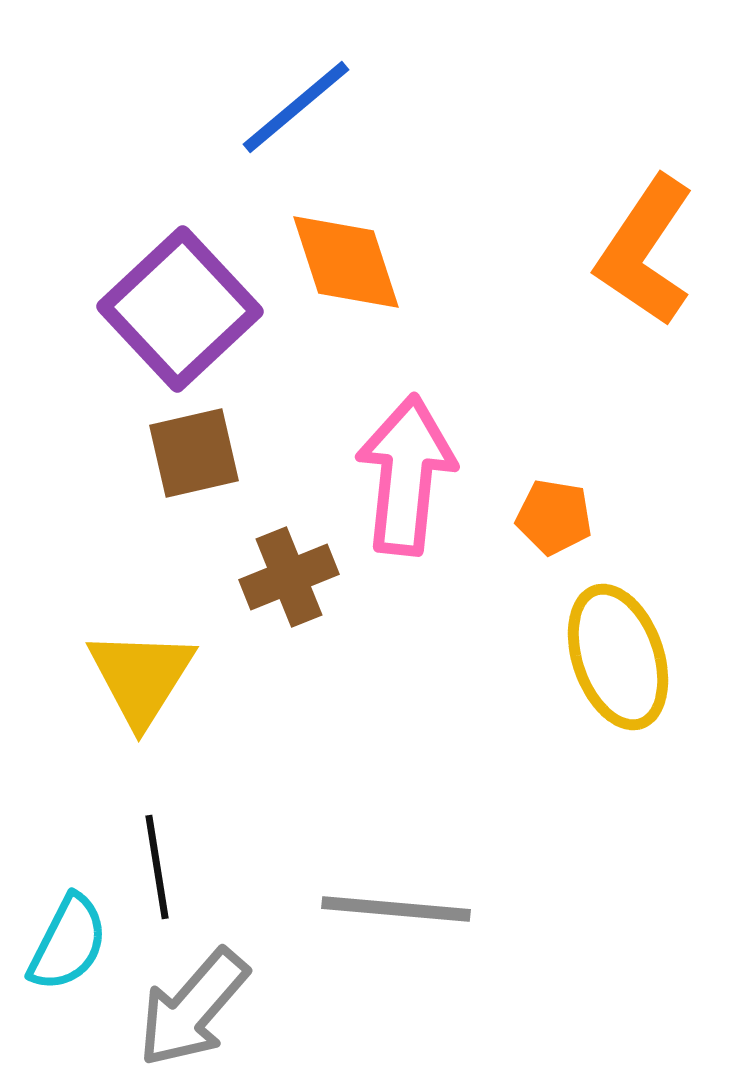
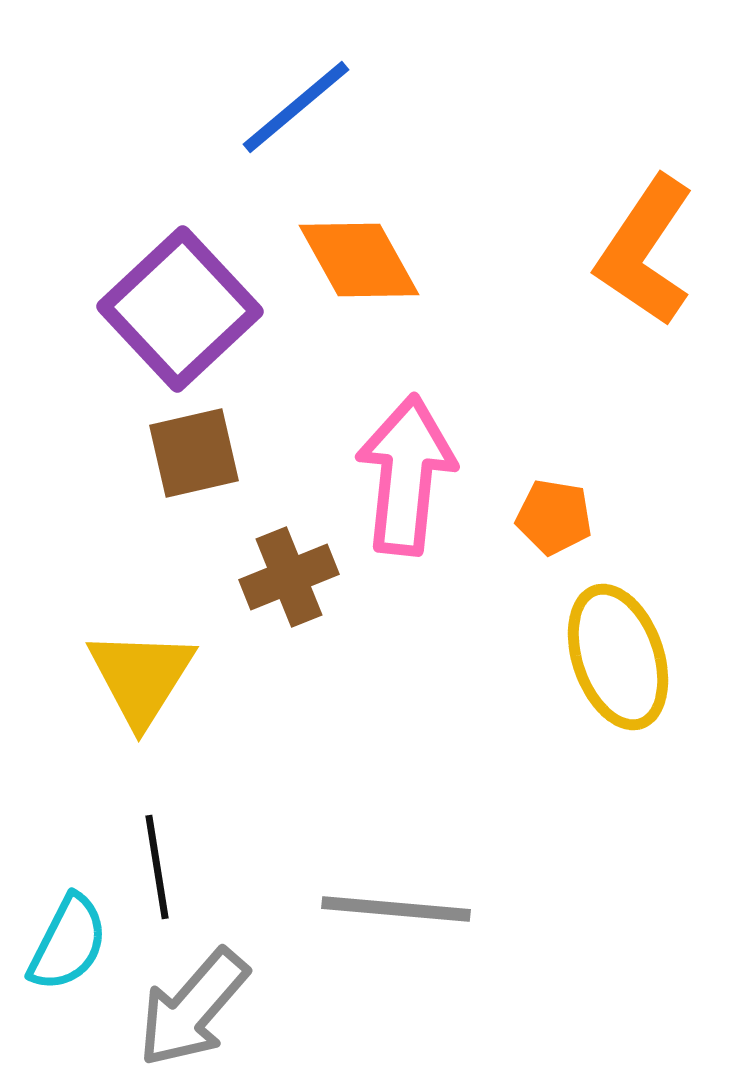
orange diamond: moved 13 px right, 2 px up; rotated 11 degrees counterclockwise
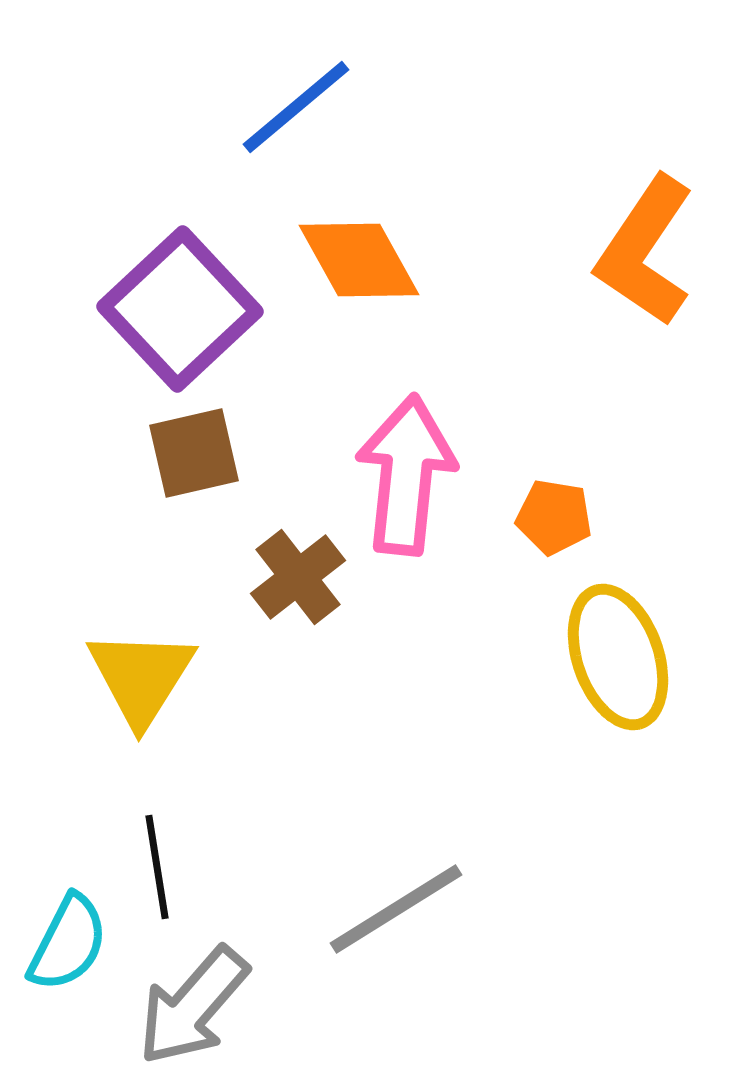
brown cross: moved 9 px right; rotated 16 degrees counterclockwise
gray line: rotated 37 degrees counterclockwise
gray arrow: moved 2 px up
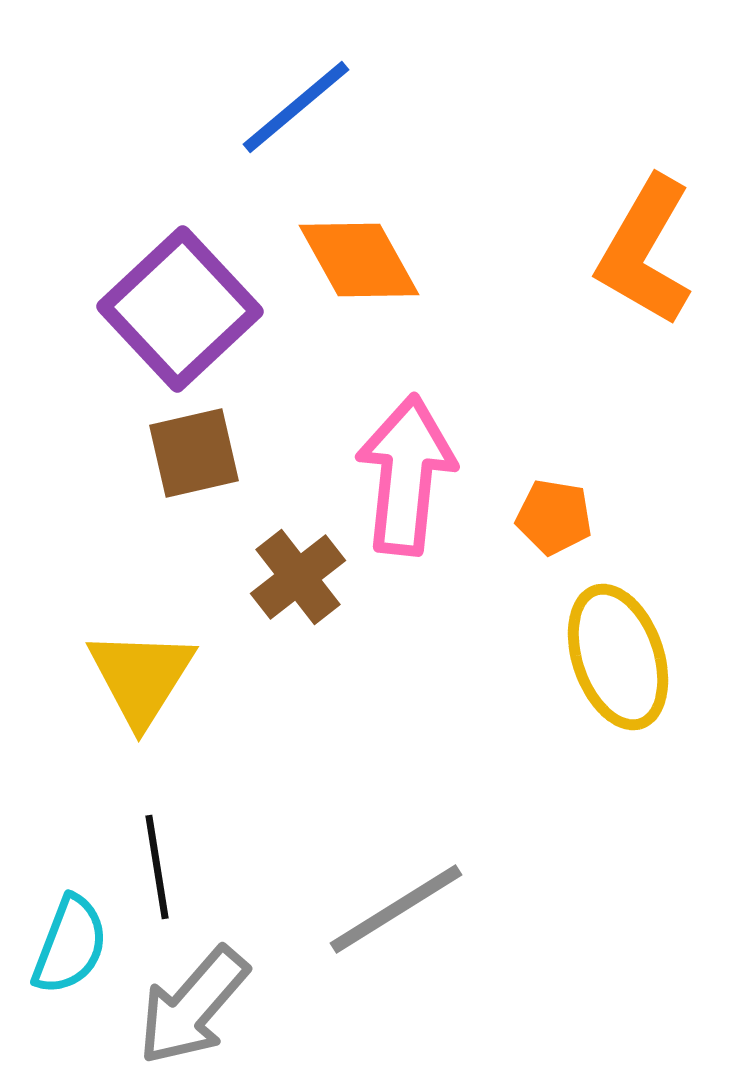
orange L-shape: rotated 4 degrees counterclockwise
cyan semicircle: moved 2 px right, 2 px down; rotated 6 degrees counterclockwise
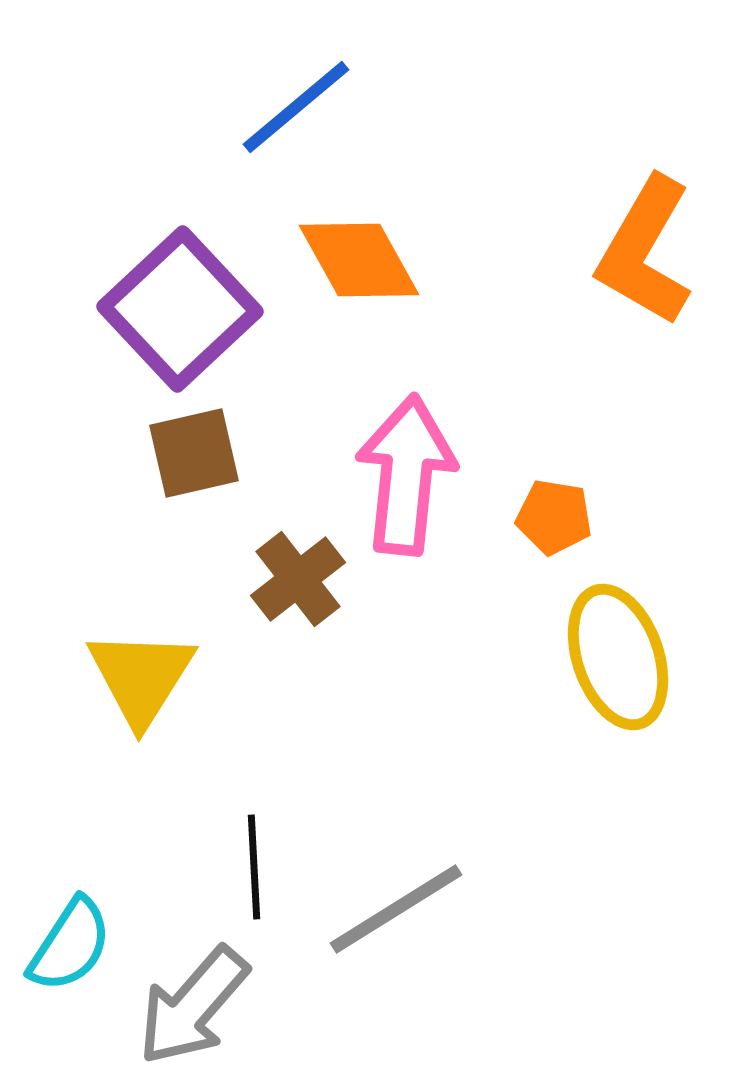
brown cross: moved 2 px down
black line: moved 97 px right; rotated 6 degrees clockwise
cyan semicircle: rotated 12 degrees clockwise
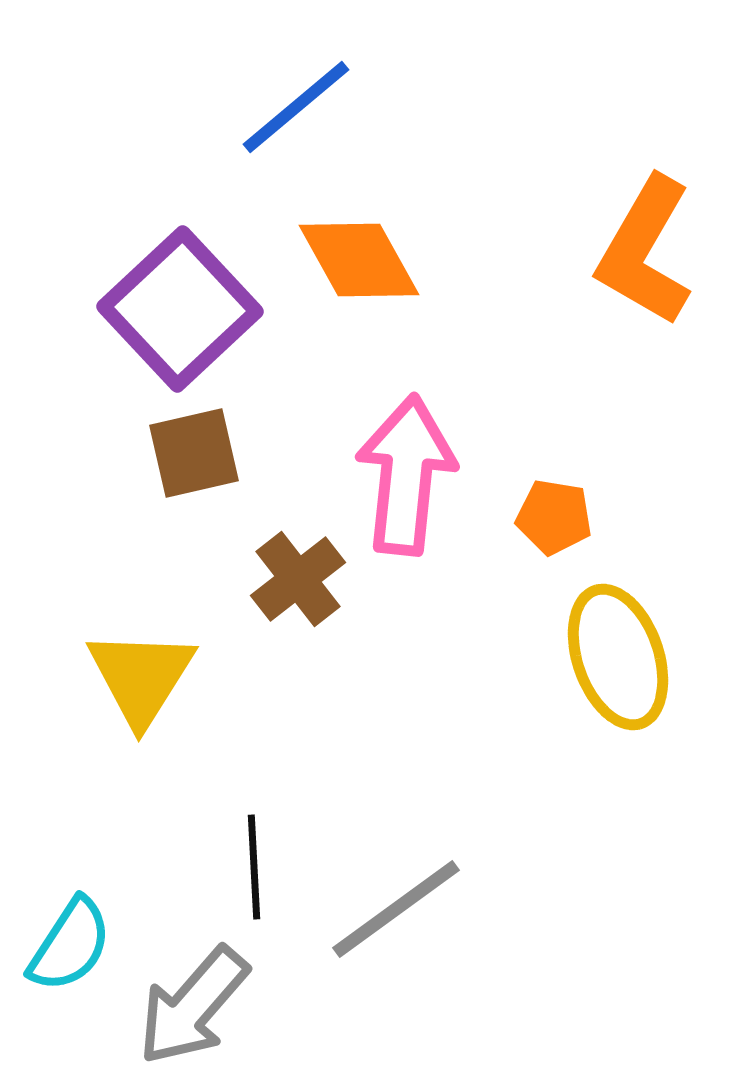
gray line: rotated 4 degrees counterclockwise
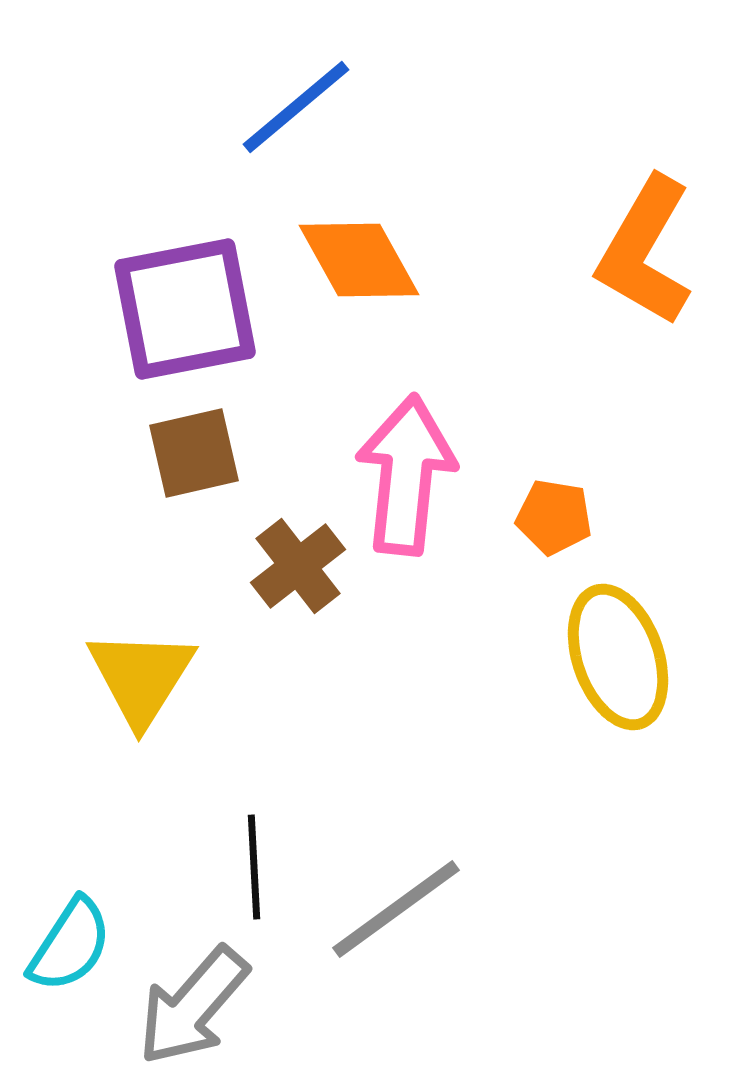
purple square: moved 5 px right; rotated 32 degrees clockwise
brown cross: moved 13 px up
